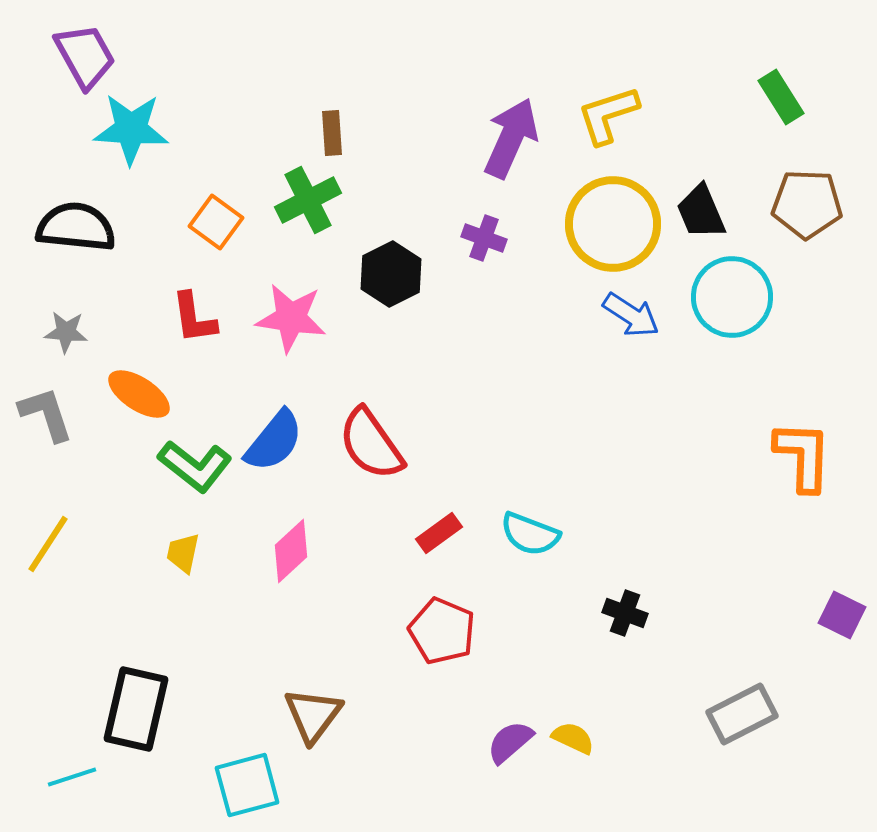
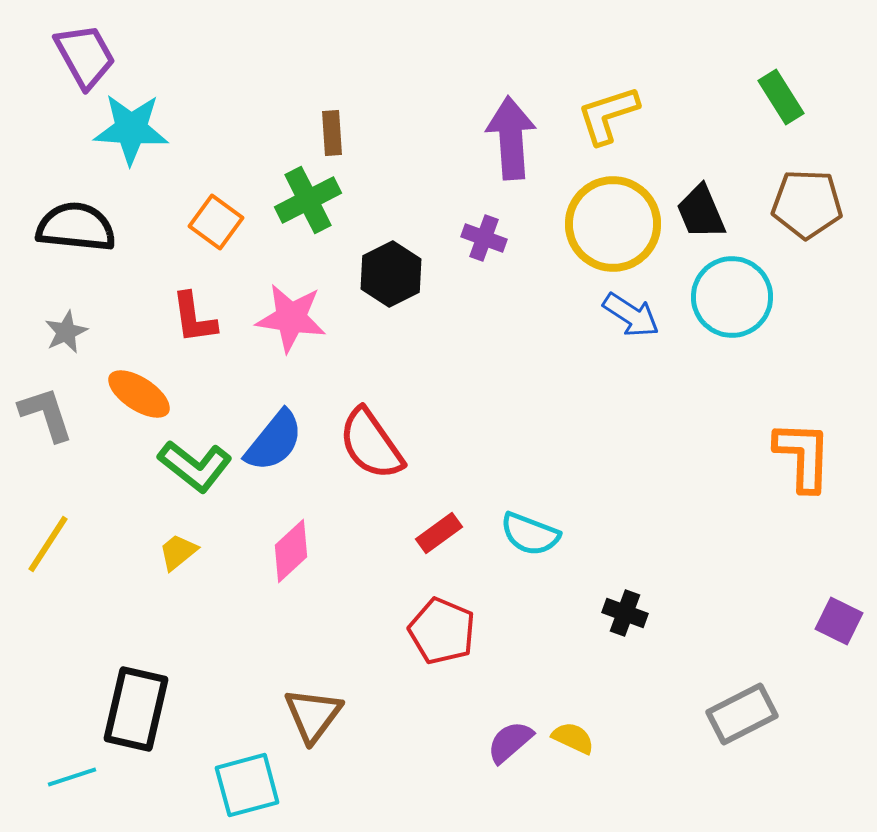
purple arrow: rotated 28 degrees counterclockwise
gray star: rotated 30 degrees counterclockwise
yellow trapezoid: moved 5 px left, 1 px up; rotated 39 degrees clockwise
purple square: moved 3 px left, 6 px down
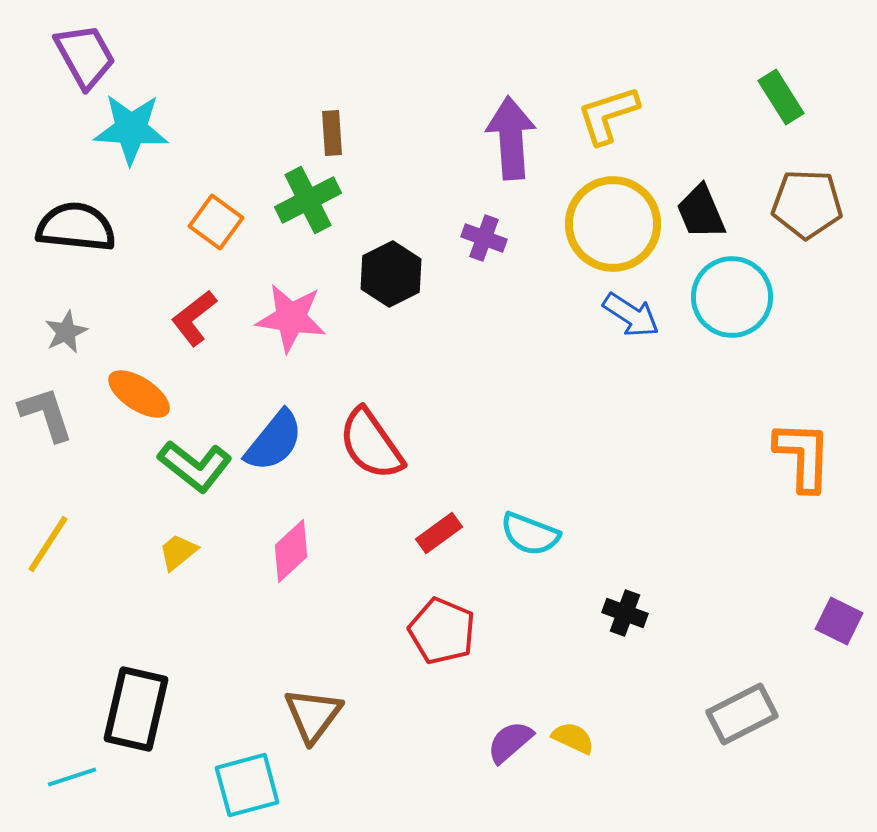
red L-shape: rotated 60 degrees clockwise
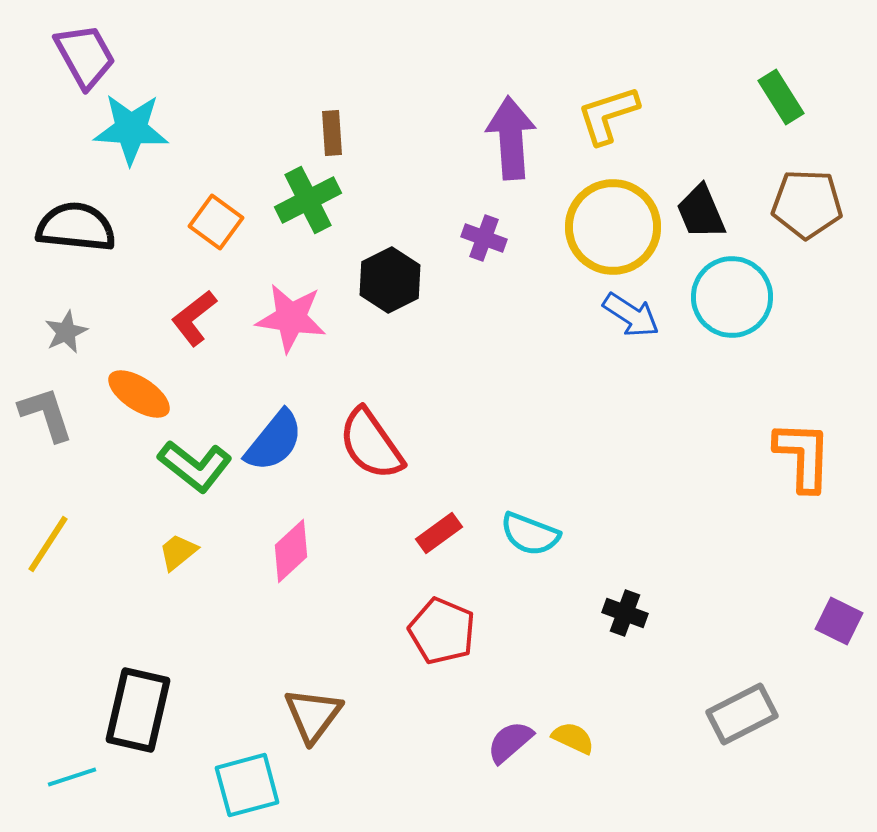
yellow circle: moved 3 px down
black hexagon: moved 1 px left, 6 px down
black rectangle: moved 2 px right, 1 px down
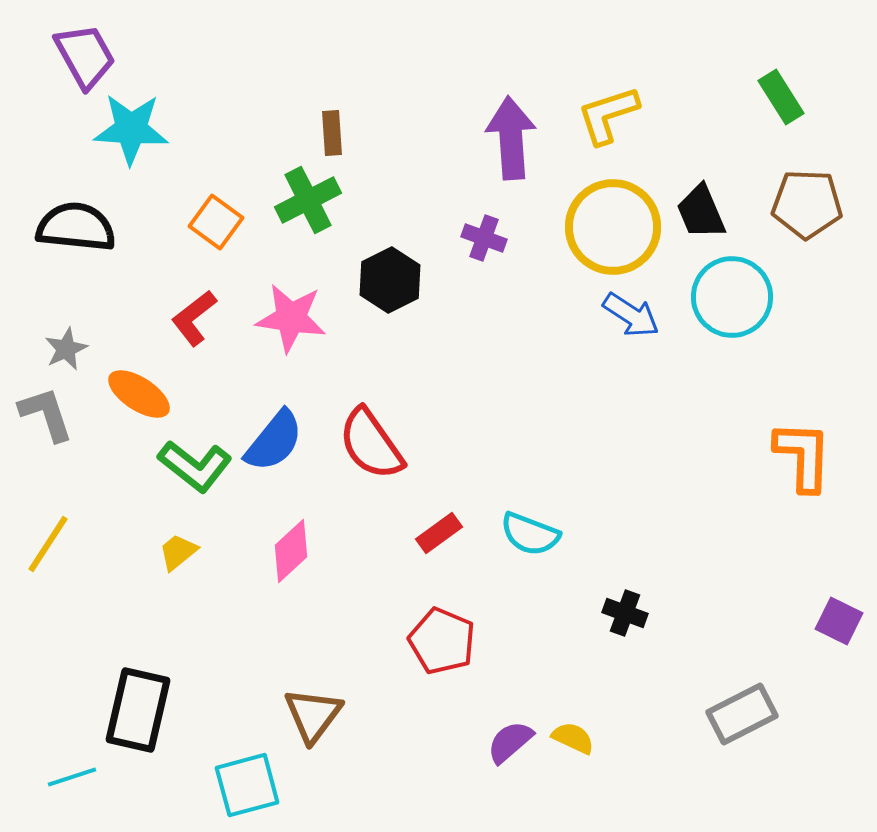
gray star: moved 17 px down
red pentagon: moved 10 px down
